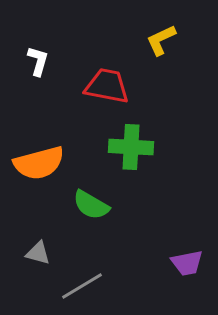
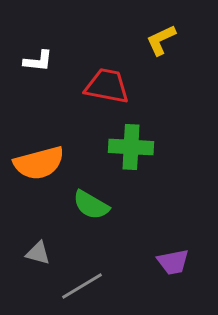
white L-shape: rotated 80 degrees clockwise
purple trapezoid: moved 14 px left, 1 px up
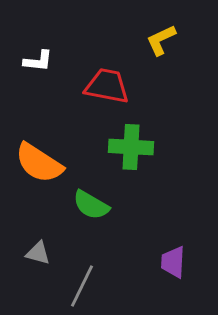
orange semicircle: rotated 48 degrees clockwise
purple trapezoid: rotated 104 degrees clockwise
gray line: rotated 33 degrees counterclockwise
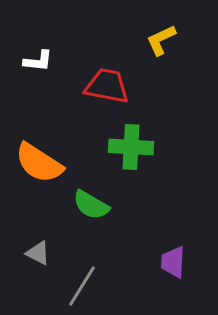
gray triangle: rotated 12 degrees clockwise
gray line: rotated 6 degrees clockwise
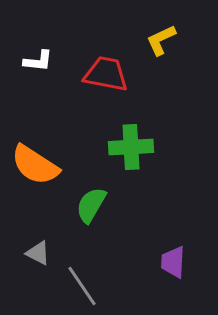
red trapezoid: moved 1 px left, 12 px up
green cross: rotated 6 degrees counterclockwise
orange semicircle: moved 4 px left, 2 px down
green semicircle: rotated 90 degrees clockwise
gray line: rotated 66 degrees counterclockwise
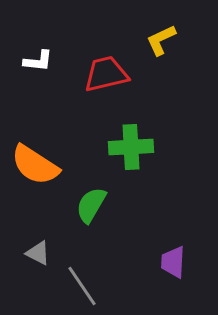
red trapezoid: rotated 24 degrees counterclockwise
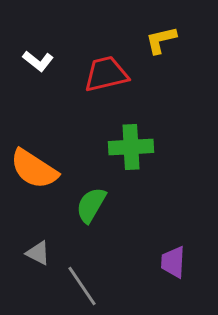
yellow L-shape: rotated 12 degrees clockwise
white L-shape: rotated 32 degrees clockwise
orange semicircle: moved 1 px left, 4 px down
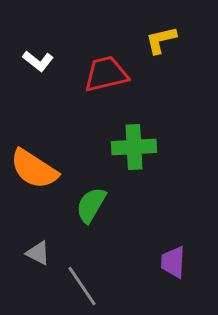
green cross: moved 3 px right
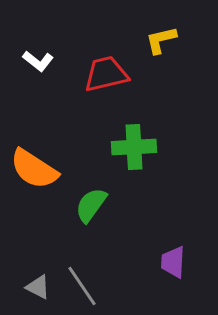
green semicircle: rotated 6 degrees clockwise
gray triangle: moved 34 px down
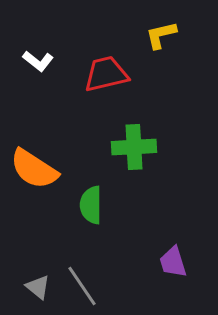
yellow L-shape: moved 5 px up
green semicircle: rotated 36 degrees counterclockwise
purple trapezoid: rotated 20 degrees counterclockwise
gray triangle: rotated 12 degrees clockwise
